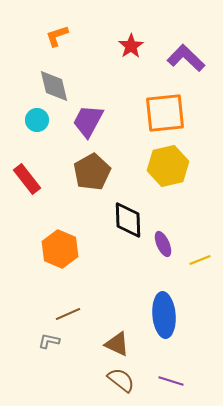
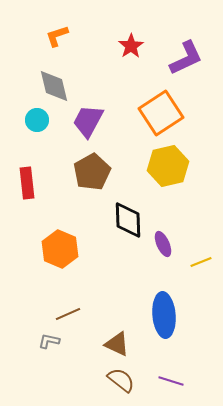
purple L-shape: rotated 111 degrees clockwise
orange square: moved 4 px left; rotated 27 degrees counterclockwise
red rectangle: moved 4 px down; rotated 32 degrees clockwise
yellow line: moved 1 px right, 2 px down
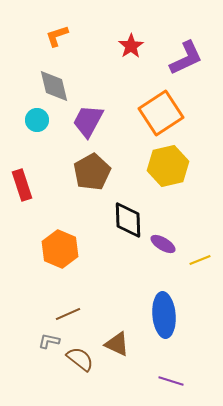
red rectangle: moved 5 px left, 2 px down; rotated 12 degrees counterclockwise
purple ellipse: rotated 35 degrees counterclockwise
yellow line: moved 1 px left, 2 px up
brown semicircle: moved 41 px left, 21 px up
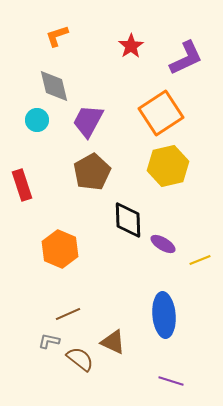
brown triangle: moved 4 px left, 2 px up
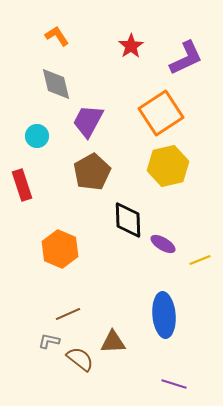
orange L-shape: rotated 75 degrees clockwise
gray diamond: moved 2 px right, 2 px up
cyan circle: moved 16 px down
brown triangle: rotated 28 degrees counterclockwise
purple line: moved 3 px right, 3 px down
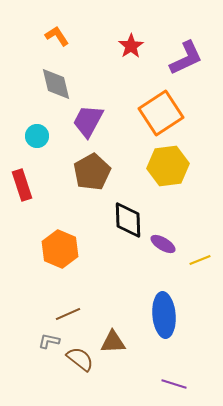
yellow hexagon: rotated 6 degrees clockwise
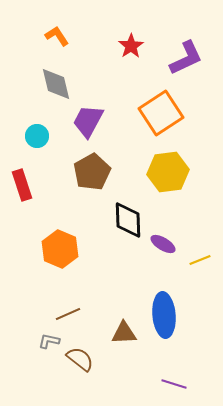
yellow hexagon: moved 6 px down
brown triangle: moved 11 px right, 9 px up
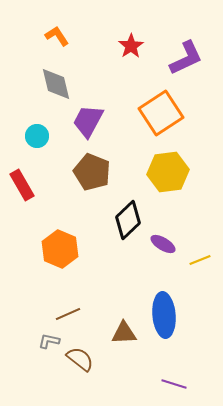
brown pentagon: rotated 21 degrees counterclockwise
red rectangle: rotated 12 degrees counterclockwise
black diamond: rotated 48 degrees clockwise
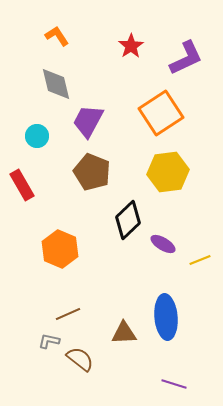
blue ellipse: moved 2 px right, 2 px down
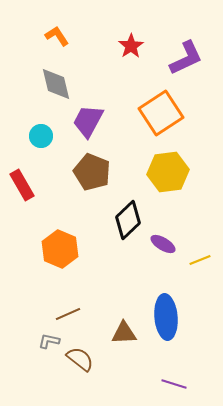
cyan circle: moved 4 px right
